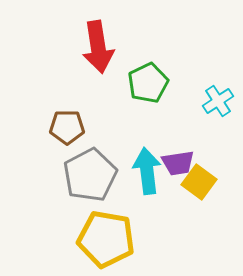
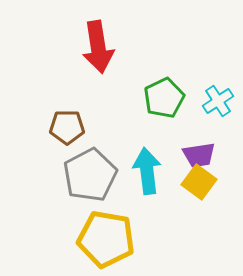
green pentagon: moved 16 px right, 15 px down
purple trapezoid: moved 21 px right, 8 px up
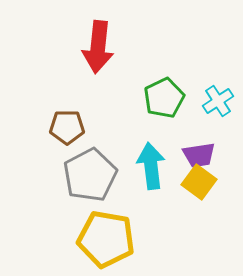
red arrow: rotated 15 degrees clockwise
cyan arrow: moved 4 px right, 5 px up
